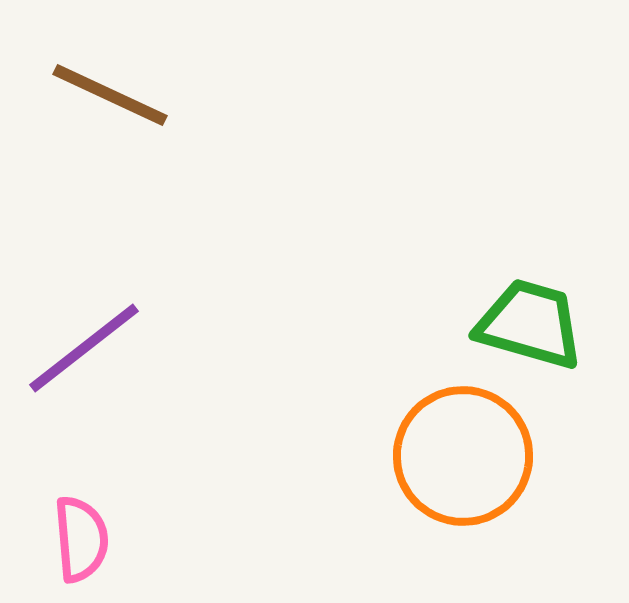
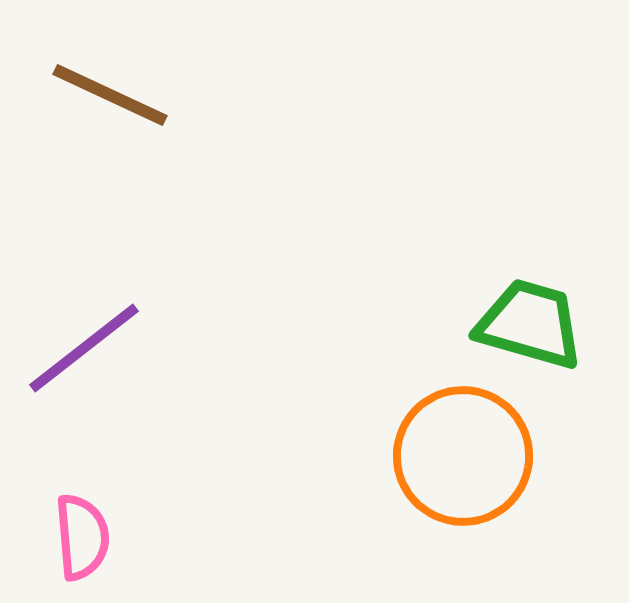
pink semicircle: moved 1 px right, 2 px up
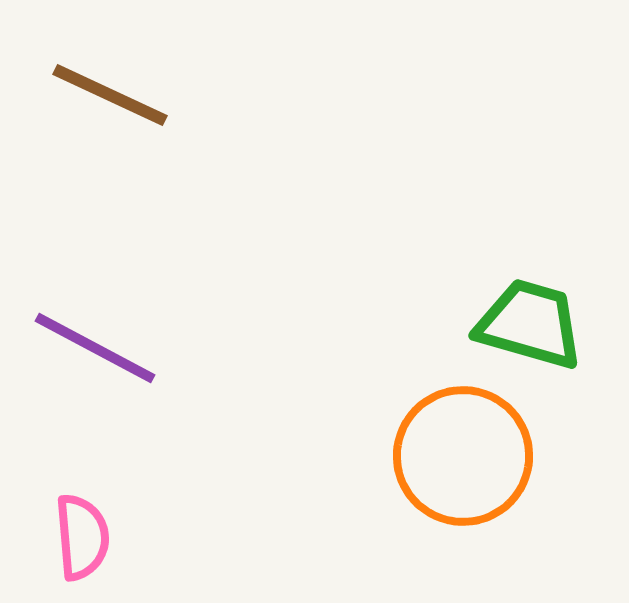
purple line: moved 11 px right; rotated 66 degrees clockwise
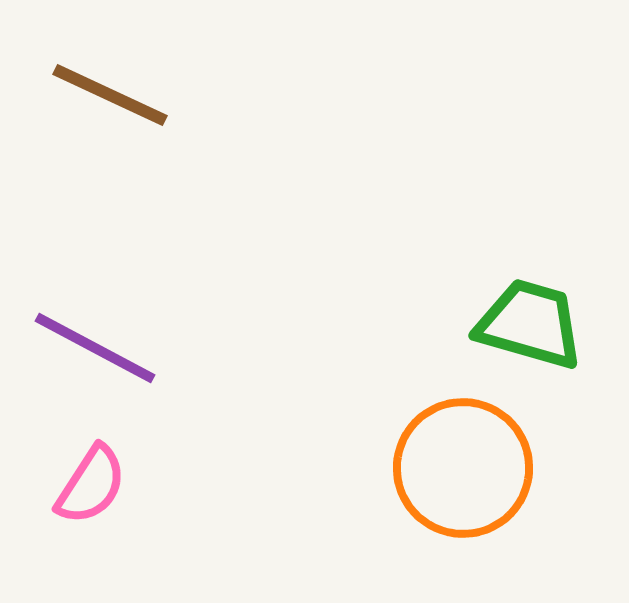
orange circle: moved 12 px down
pink semicircle: moved 9 px right, 52 px up; rotated 38 degrees clockwise
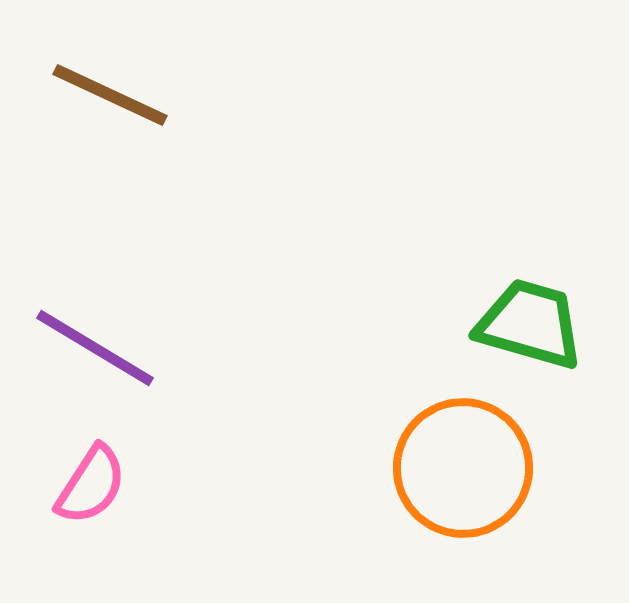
purple line: rotated 3 degrees clockwise
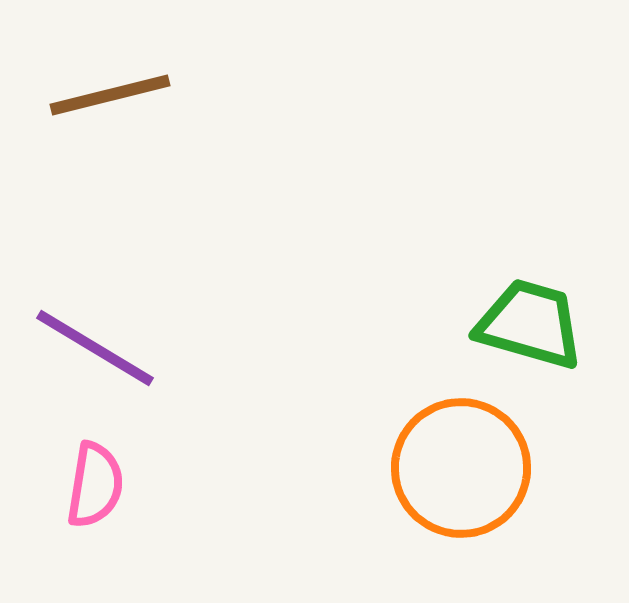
brown line: rotated 39 degrees counterclockwise
orange circle: moved 2 px left
pink semicircle: moved 4 px right; rotated 24 degrees counterclockwise
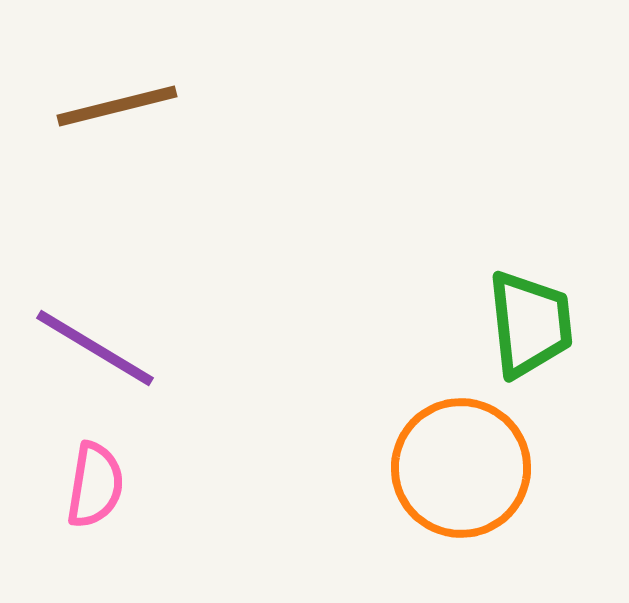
brown line: moved 7 px right, 11 px down
green trapezoid: rotated 68 degrees clockwise
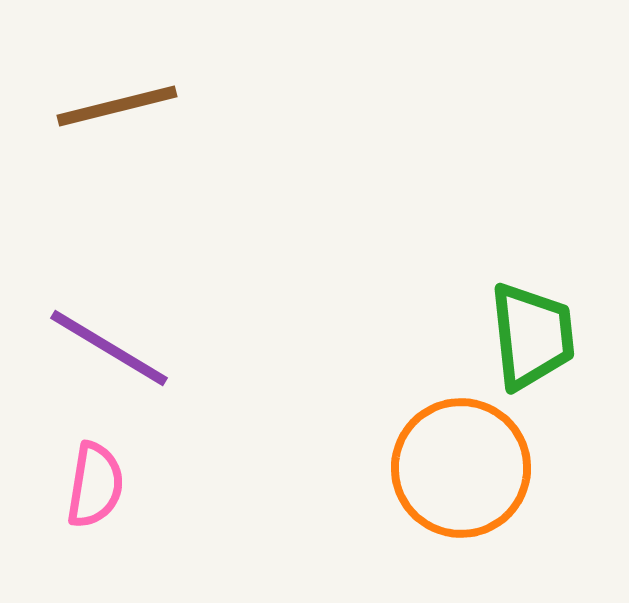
green trapezoid: moved 2 px right, 12 px down
purple line: moved 14 px right
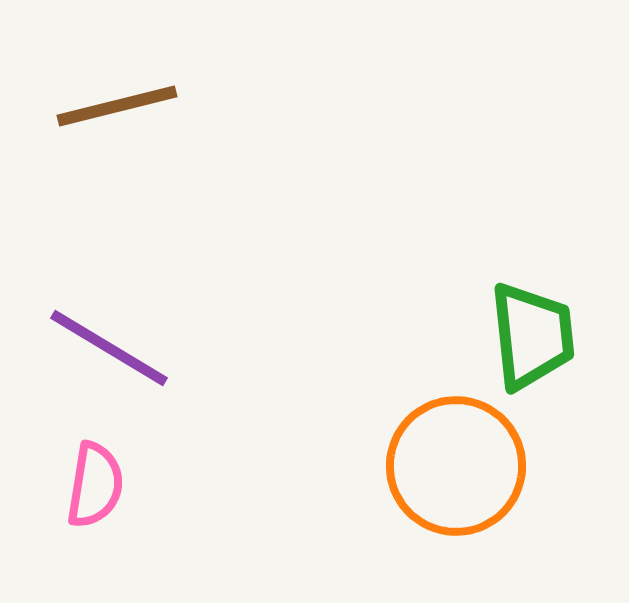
orange circle: moved 5 px left, 2 px up
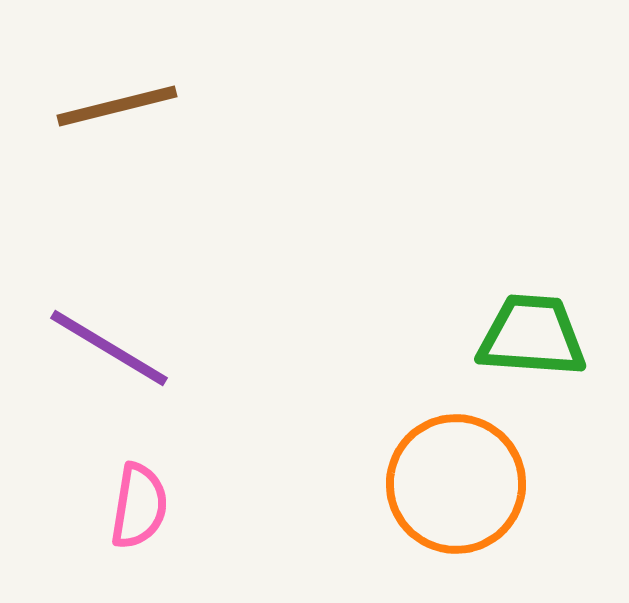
green trapezoid: rotated 80 degrees counterclockwise
orange circle: moved 18 px down
pink semicircle: moved 44 px right, 21 px down
